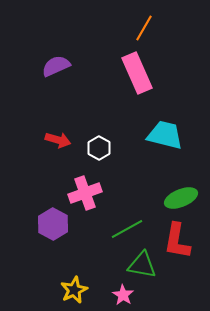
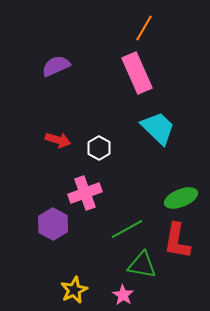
cyan trapezoid: moved 7 px left, 7 px up; rotated 30 degrees clockwise
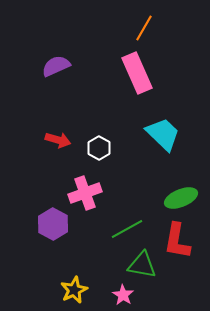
cyan trapezoid: moved 5 px right, 6 px down
